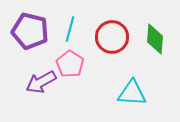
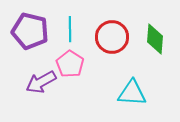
cyan line: rotated 15 degrees counterclockwise
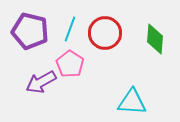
cyan line: rotated 20 degrees clockwise
red circle: moved 7 px left, 4 px up
cyan triangle: moved 9 px down
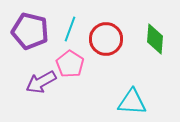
red circle: moved 1 px right, 6 px down
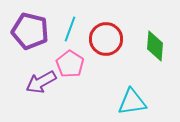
green diamond: moved 7 px down
cyan triangle: rotated 12 degrees counterclockwise
